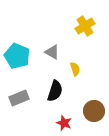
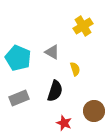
yellow cross: moved 2 px left
cyan pentagon: moved 1 px right, 2 px down
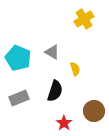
yellow cross: moved 1 px right, 7 px up
red star: rotated 14 degrees clockwise
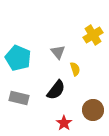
yellow cross: moved 9 px right, 16 px down
gray triangle: moved 6 px right; rotated 21 degrees clockwise
black semicircle: moved 1 px right, 1 px up; rotated 20 degrees clockwise
gray rectangle: rotated 36 degrees clockwise
brown circle: moved 1 px left, 1 px up
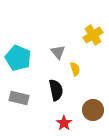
black semicircle: rotated 50 degrees counterclockwise
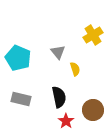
black semicircle: moved 3 px right, 7 px down
gray rectangle: moved 2 px right, 1 px down
red star: moved 2 px right, 2 px up
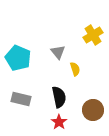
red star: moved 7 px left, 1 px down
